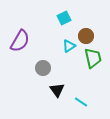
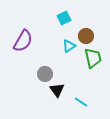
purple semicircle: moved 3 px right
gray circle: moved 2 px right, 6 px down
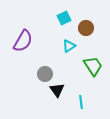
brown circle: moved 8 px up
green trapezoid: moved 8 px down; rotated 20 degrees counterclockwise
cyan line: rotated 48 degrees clockwise
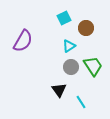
gray circle: moved 26 px right, 7 px up
black triangle: moved 2 px right
cyan line: rotated 24 degrees counterclockwise
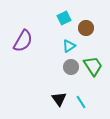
black triangle: moved 9 px down
